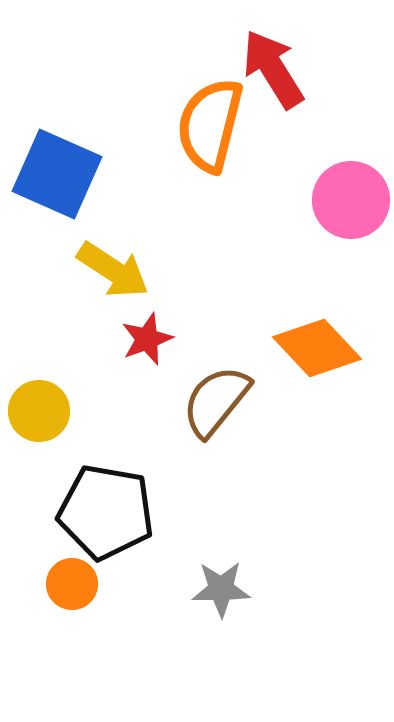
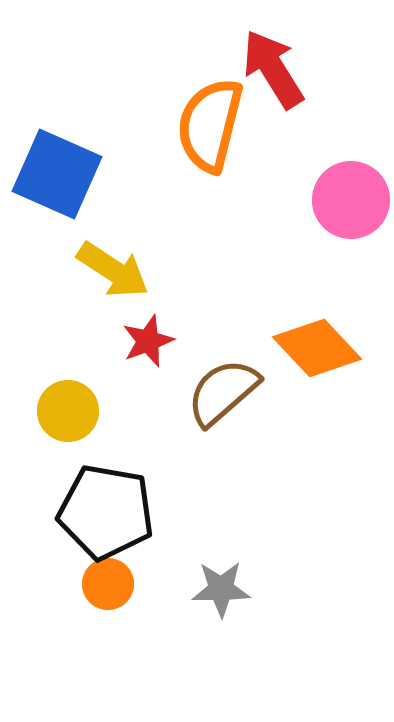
red star: moved 1 px right, 2 px down
brown semicircle: moved 7 px right, 9 px up; rotated 10 degrees clockwise
yellow circle: moved 29 px right
orange circle: moved 36 px right
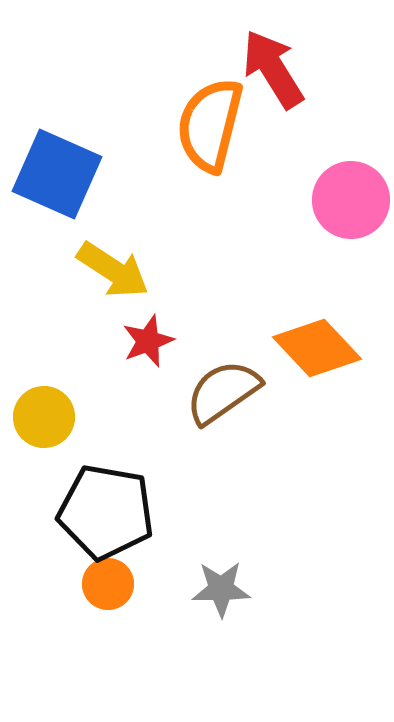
brown semicircle: rotated 6 degrees clockwise
yellow circle: moved 24 px left, 6 px down
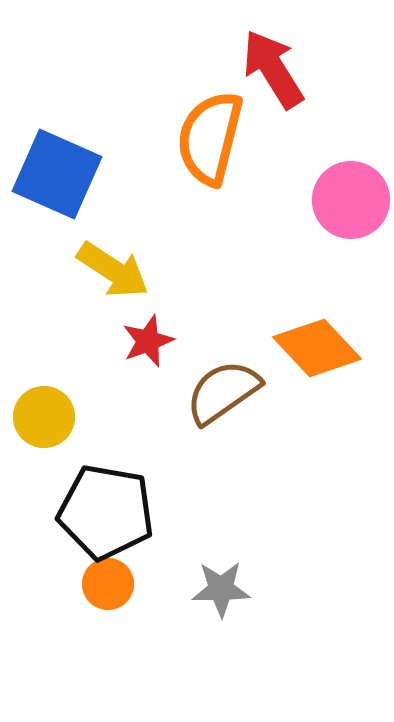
orange semicircle: moved 13 px down
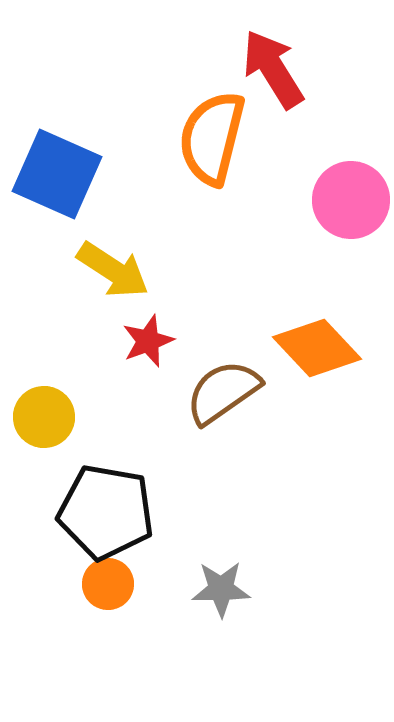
orange semicircle: moved 2 px right
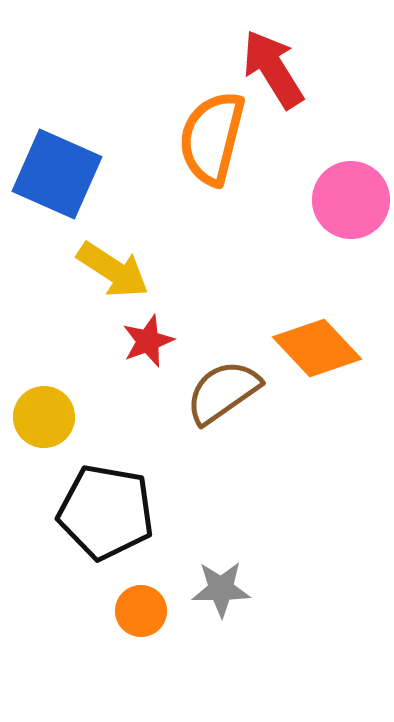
orange circle: moved 33 px right, 27 px down
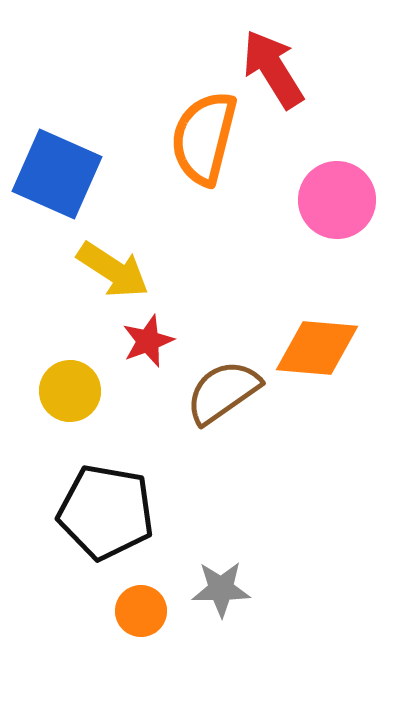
orange semicircle: moved 8 px left
pink circle: moved 14 px left
orange diamond: rotated 42 degrees counterclockwise
yellow circle: moved 26 px right, 26 px up
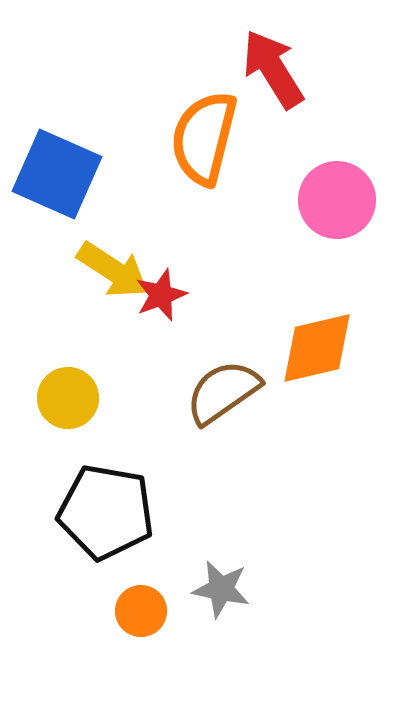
red star: moved 13 px right, 46 px up
orange diamond: rotated 18 degrees counterclockwise
yellow circle: moved 2 px left, 7 px down
gray star: rotated 12 degrees clockwise
